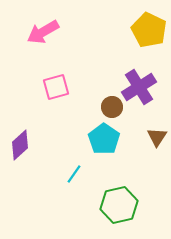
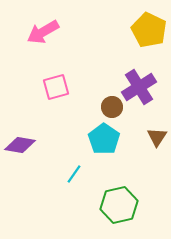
purple diamond: rotated 52 degrees clockwise
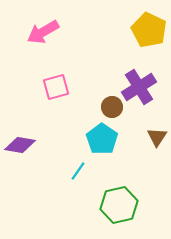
cyan pentagon: moved 2 px left
cyan line: moved 4 px right, 3 px up
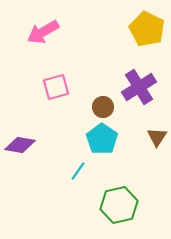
yellow pentagon: moved 2 px left, 1 px up
brown circle: moved 9 px left
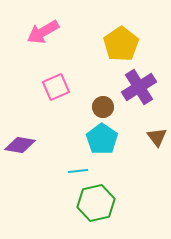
yellow pentagon: moved 26 px left, 15 px down; rotated 12 degrees clockwise
pink square: rotated 8 degrees counterclockwise
brown triangle: rotated 10 degrees counterclockwise
cyan line: rotated 48 degrees clockwise
green hexagon: moved 23 px left, 2 px up
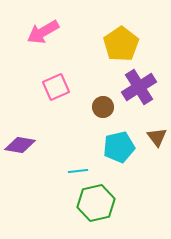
cyan pentagon: moved 17 px right, 8 px down; rotated 24 degrees clockwise
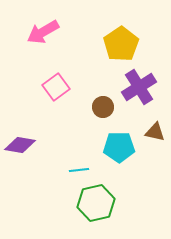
pink square: rotated 12 degrees counterclockwise
brown triangle: moved 2 px left, 5 px up; rotated 40 degrees counterclockwise
cyan pentagon: rotated 12 degrees clockwise
cyan line: moved 1 px right, 1 px up
